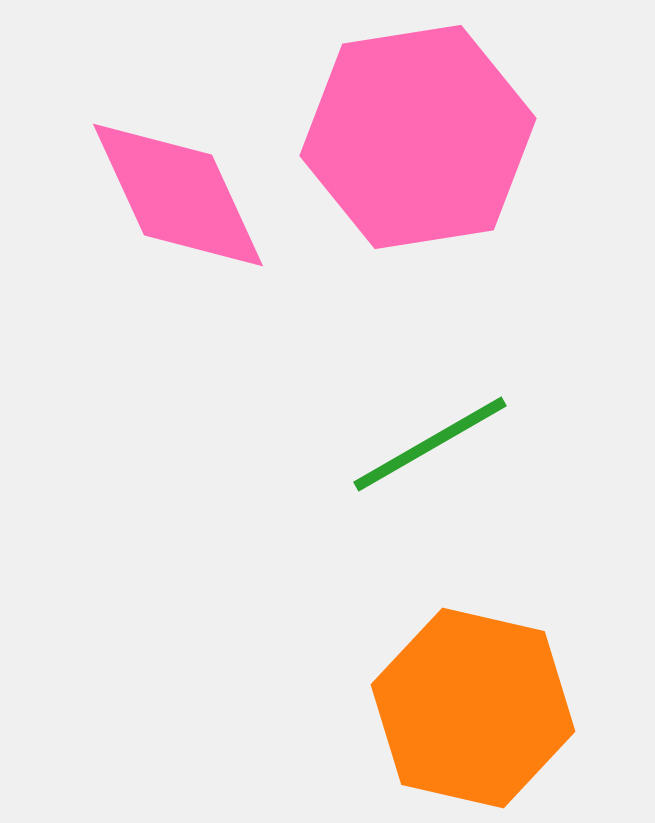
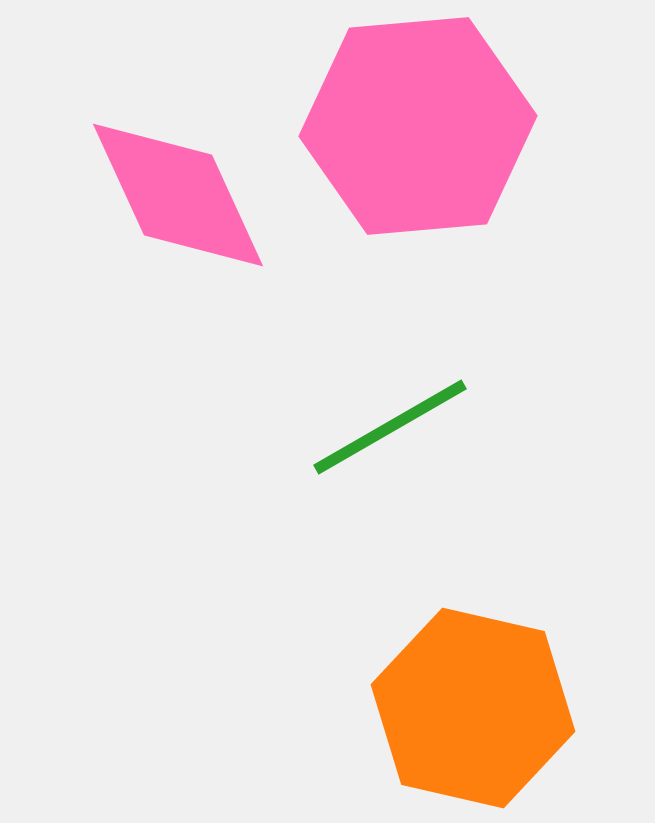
pink hexagon: moved 11 px up; rotated 4 degrees clockwise
green line: moved 40 px left, 17 px up
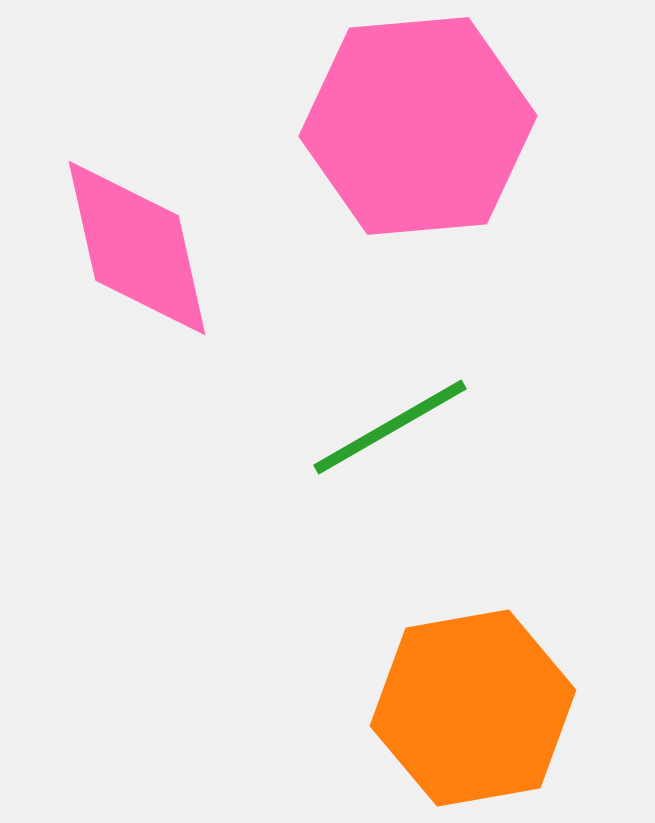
pink diamond: moved 41 px left, 53 px down; rotated 12 degrees clockwise
orange hexagon: rotated 23 degrees counterclockwise
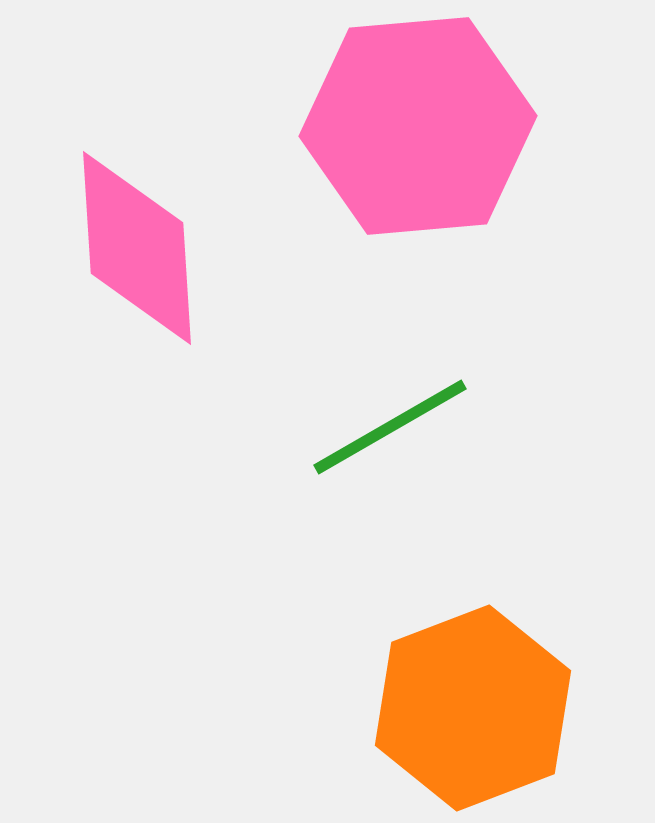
pink diamond: rotated 9 degrees clockwise
orange hexagon: rotated 11 degrees counterclockwise
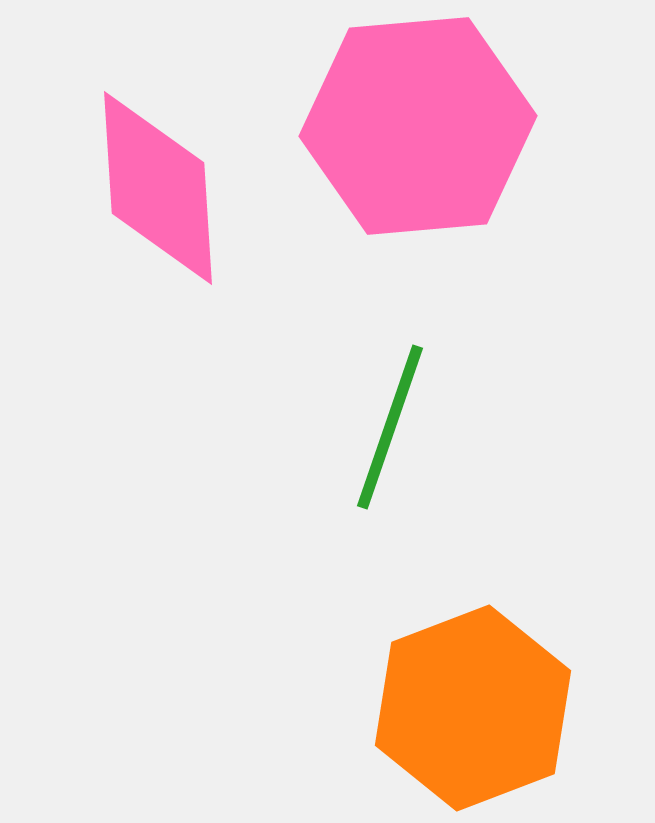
pink diamond: moved 21 px right, 60 px up
green line: rotated 41 degrees counterclockwise
